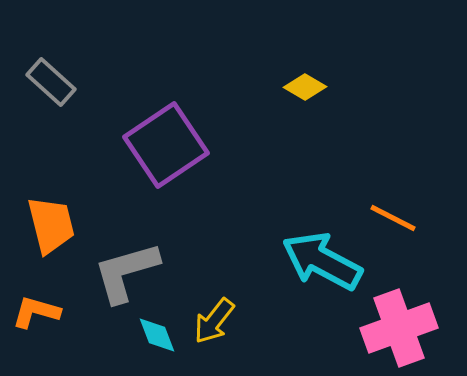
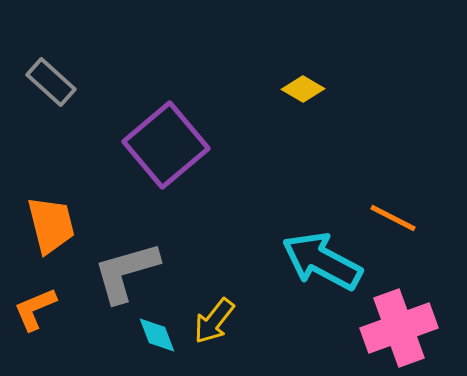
yellow diamond: moved 2 px left, 2 px down
purple square: rotated 6 degrees counterclockwise
orange L-shape: moved 1 px left, 3 px up; rotated 39 degrees counterclockwise
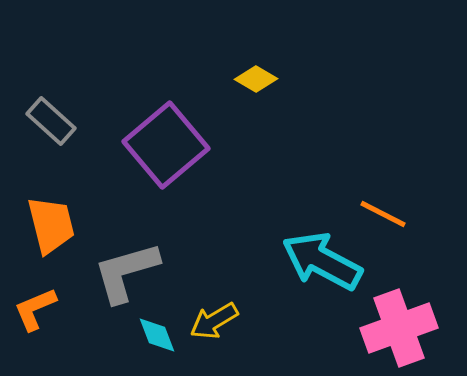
gray rectangle: moved 39 px down
yellow diamond: moved 47 px left, 10 px up
orange line: moved 10 px left, 4 px up
yellow arrow: rotated 21 degrees clockwise
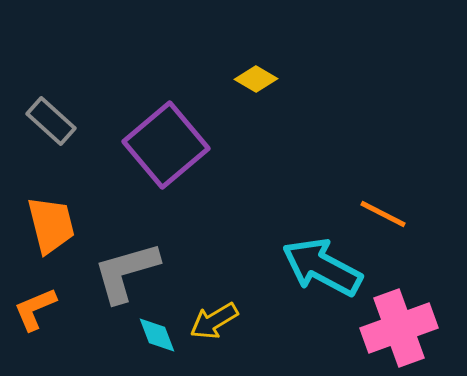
cyan arrow: moved 6 px down
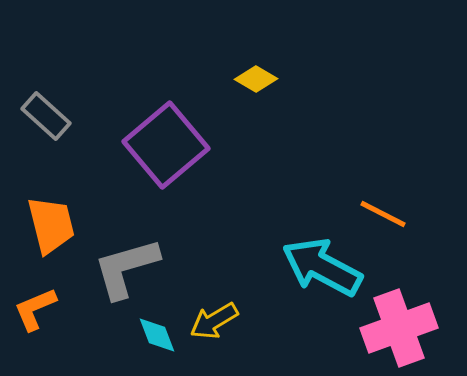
gray rectangle: moved 5 px left, 5 px up
gray L-shape: moved 4 px up
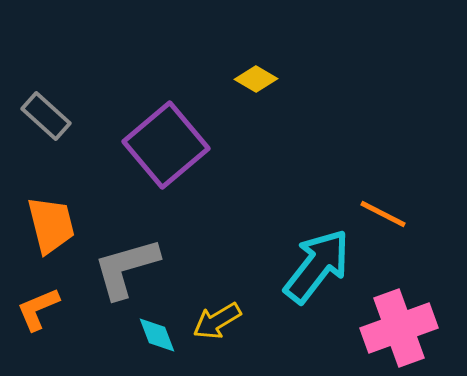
cyan arrow: moved 5 px left, 1 px up; rotated 100 degrees clockwise
orange L-shape: moved 3 px right
yellow arrow: moved 3 px right
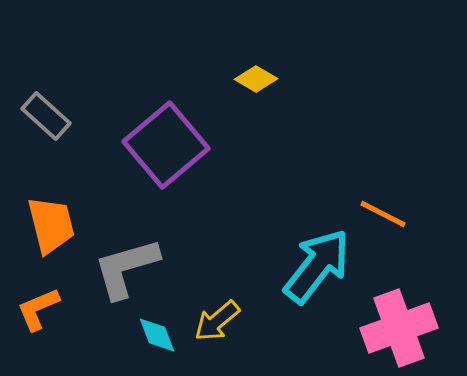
yellow arrow: rotated 9 degrees counterclockwise
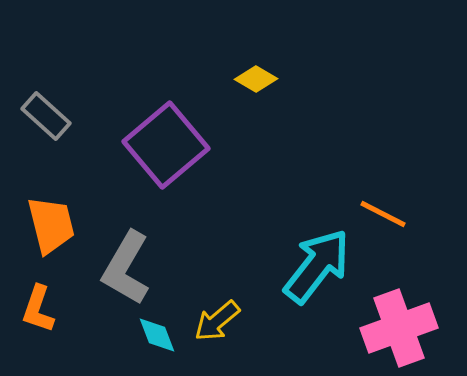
gray L-shape: rotated 44 degrees counterclockwise
orange L-shape: rotated 48 degrees counterclockwise
